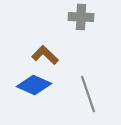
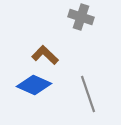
gray cross: rotated 15 degrees clockwise
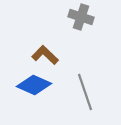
gray line: moved 3 px left, 2 px up
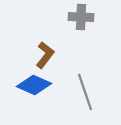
gray cross: rotated 15 degrees counterclockwise
brown L-shape: rotated 84 degrees clockwise
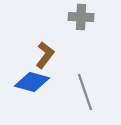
blue diamond: moved 2 px left, 3 px up; rotated 8 degrees counterclockwise
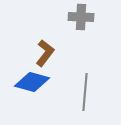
brown L-shape: moved 2 px up
gray line: rotated 24 degrees clockwise
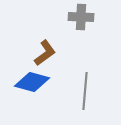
brown L-shape: rotated 16 degrees clockwise
gray line: moved 1 px up
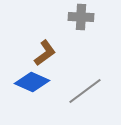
blue diamond: rotated 8 degrees clockwise
gray line: rotated 48 degrees clockwise
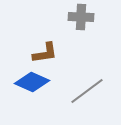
brown L-shape: rotated 28 degrees clockwise
gray line: moved 2 px right
